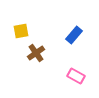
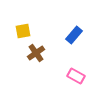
yellow square: moved 2 px right
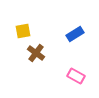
blue rectangle: moved 1 px right, 1 px up; rotated 18 degrees clockwise
brown cross: rotated 18 degrees counterclockwise
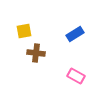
yellow square: moved 1 px right
brown cross: rotated 30 degrees counterclockwise
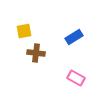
blue rectangle: moved 1 px left, 3 px down
pink rectangle: moved 2 px down
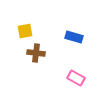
yellow square: moved 1 px right
blue rectangle: rotated 48 degrees clockwise
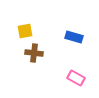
brown cross: moved 2 px left
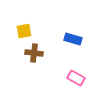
yellow square: moved 1 px left
blue rectangle: moved 1 px left, 2 px down
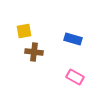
brown cross: moved 1 px up
pink rectangle: moved 1 px left, 1 px up
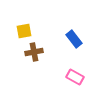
blue rectangle: moved 1 px right; rotated 36 degrees clockwise
brown cross: rotated 18 degrees counterclockwise
